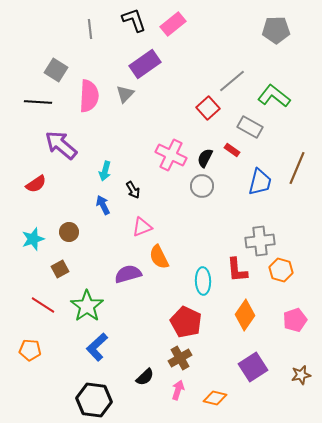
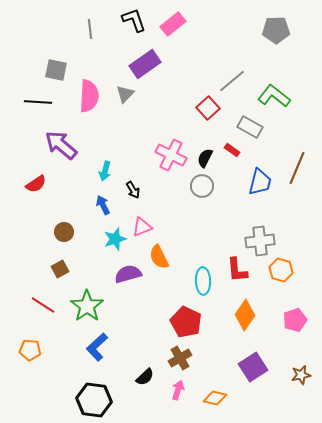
gray square at (56, 70): rotated 20 degrees counterclockwise
brown circle at (69, 232): moved 5 px left
cyan star at (33, 239): moved 82 px right
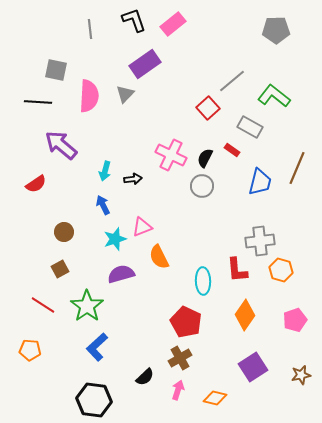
black arrow at (133, 190): moved 11 px up; rotated 66 degrees counterclockwise
purple semicircle at (128, 274): moved 7 px left
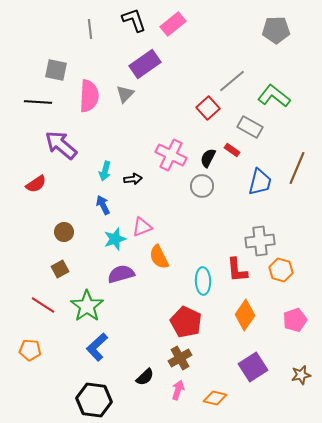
black semicircle at (205, 158): moved 3 px right
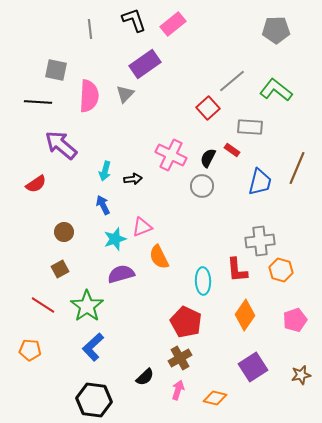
green L-shape at (274, 96): moved 2 px right, 6 px up
gray rectangle at (250, 127): rotated 25 degrees counterclockwise
blue L-shape at (97, 347): moved 4 px left
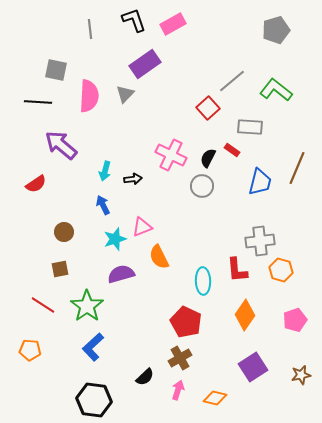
pink rectangle at (173, 24): rotated 10 degrees clockwise
gray pentagon at (276, 30): rotated 16 degrees counterclockwise
brown square at (60, 269): rotated 18 degrees clockwise
